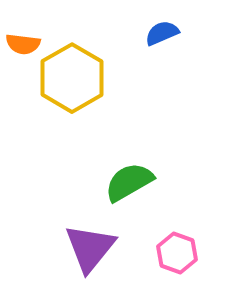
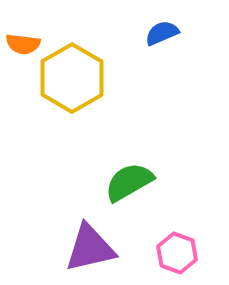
purple triangle: rotated 38 degrees clockwise
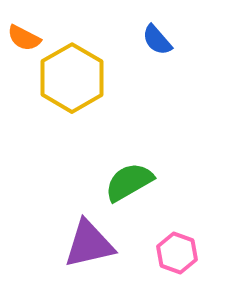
blue semicircle: moved 5 px left, 7 px down; rotated 108 degrees counterclockwise
orange semicircle: moved 1 px right, 6 px up; rotated 20 degrees clockwise
purple triangle: moved 1 px left, 4 px up
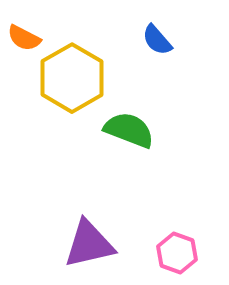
green semicircle: moved 52 px up; rotated 51 degrees clockwise
